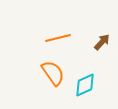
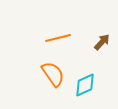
orange semicircle: moved 1 px down
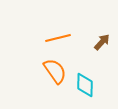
orange semicircle: moved 2 px right, 3 px up
cyan diamond: rotated 65 degrees counterclockwise
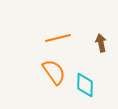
brown arrow: moved 1 px left, 1 px down; rotated 54 degrees counterclockwise
orange semicircle: moved 1 px left, 1 px down
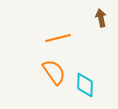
brown arrow: moved 25 px up
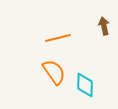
brown arrow: moved 3 px right, 8 px down
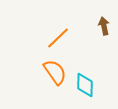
orange line: rotated 30 degrees counterclockwise
orange semicircle: moved 1 px right
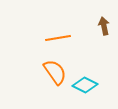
orange line: rotated 35 degrees clockwise
cyan diamond: rotated 65 degrees counterclockwise
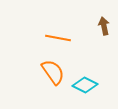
orange line: rotated 20 degrees clockwise
orange semicircle: moved 2 px left
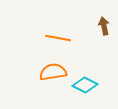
orange semicircle: rotated 64 degrees counterclockwise
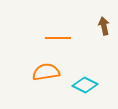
orange line: rotated 10 degrees counterclockwise
orange semicircle: moved 7 px left
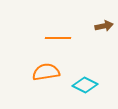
brown arrow: rotated 90 degrees clockwise
